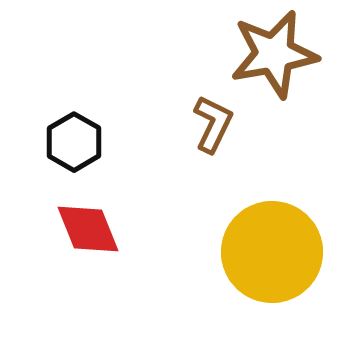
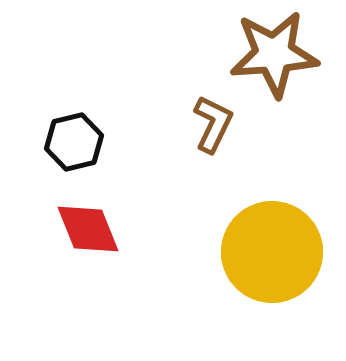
brown star: rotated 6 degrees clockwise
black hexagon: rotated 16 degrees clockwise
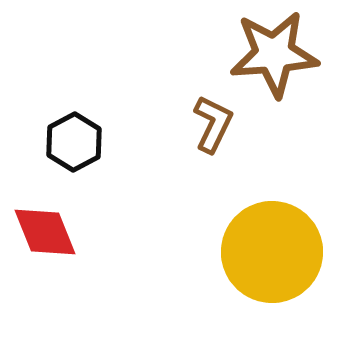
black hexagon: rotated 14 degrees counterclockwise
red diamond: moved 43 px left, 3 px down
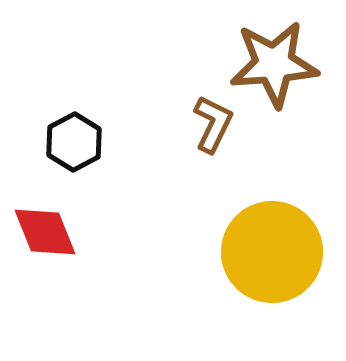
brown star: moved 10 px down
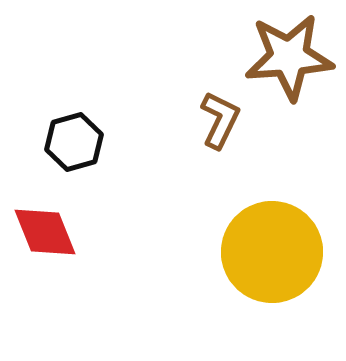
brown star: moved 15 px right, 7 px up
brown L-shape: moved 7 px right, 4 px up
black hexagon: rotated 12 degrees clockwise
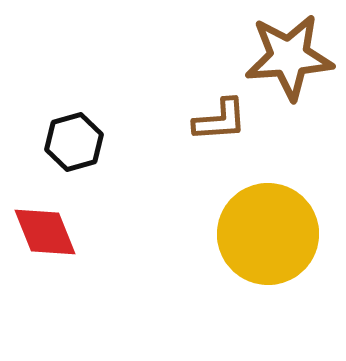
brown L-shape: rotated 60 degrees clockwise
yellow circle: moved 4 px left, 18 px up
